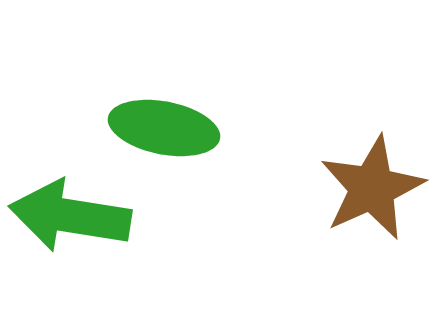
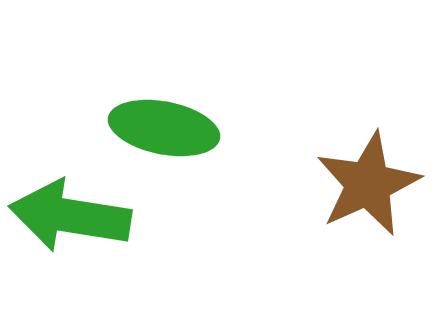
brown star: moved 4 px left, 4 px up
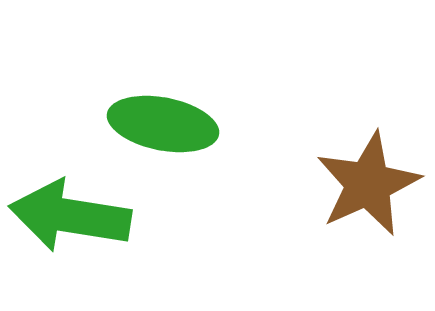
green ellipse: moved 1 px left, 4 px up
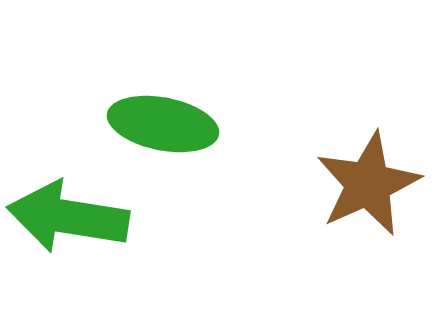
green arrow: moved 2 px left, 1 px down
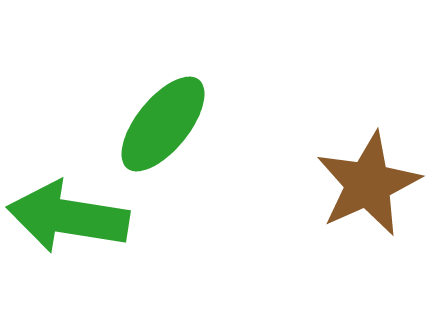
green ellipse: rotated 62 degrees counterclockwise
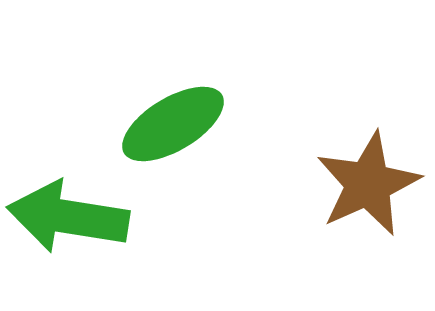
green ellipse: moved 10 px right; rotated 20 degrees clockwise
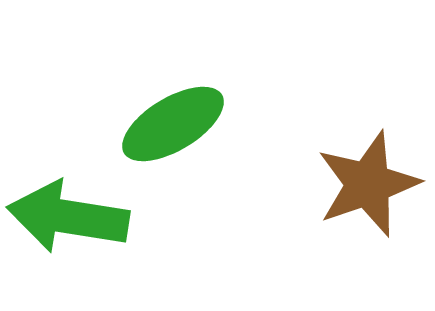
brown star: rotated 5 degrees clockwise
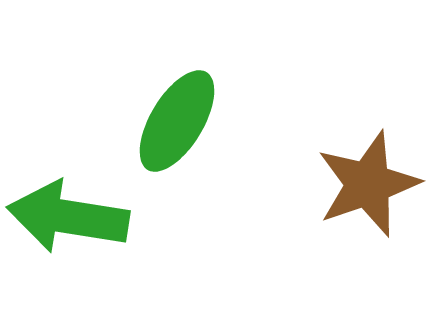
green ellipse: moved 4 px right, 3 px up; rotated 28 degrees counterclockwise
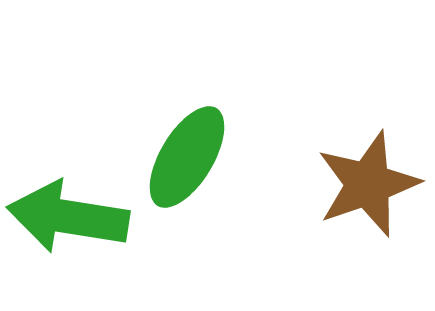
green ellipse: moved 10 px right, 36 px down
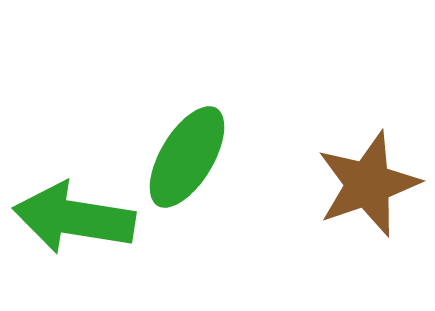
green arrow: moved 6 px right, 1 px down
